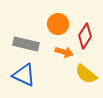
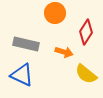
orange circle: moved 3 px left, 11 px up
red diamond: moved 1 px right, 4 px up
blue triangle: moved 2 px left
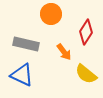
orange circle: moved 4 px left, 1 px down
orange arrow: rotated 36 degrees clockwise
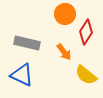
orange circle: moved 14 px right
gray rectangle: moved 1 px right, 1 px up
yellow semicircle: moved 1 px down
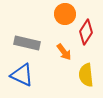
yellow semicircle: rotated 45 degrees clockwise
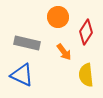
orange circle: moved 7 px left, 3 px down
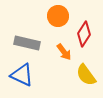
orange circle: moved 1 px up
red diamond: moved 2 px left, 2 px down
yellow semicircle: rotated 30 degrees counterclockwise
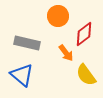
red diamond: rotated 20 degrees clockwise
orange arrow: moved 2 px right, 1 px down
blue triangle: rotated 15 degrees clockwise
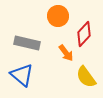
red diamond: rotated 10 degrees counterclockwise
yellow semicircle: moved 2 px down
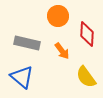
red diamond: moved 3 px right; rotated 40 degrees counterclockwise
orange arrow: moved 4 px left, 2 px up
blue triangle: moved 2 px down
